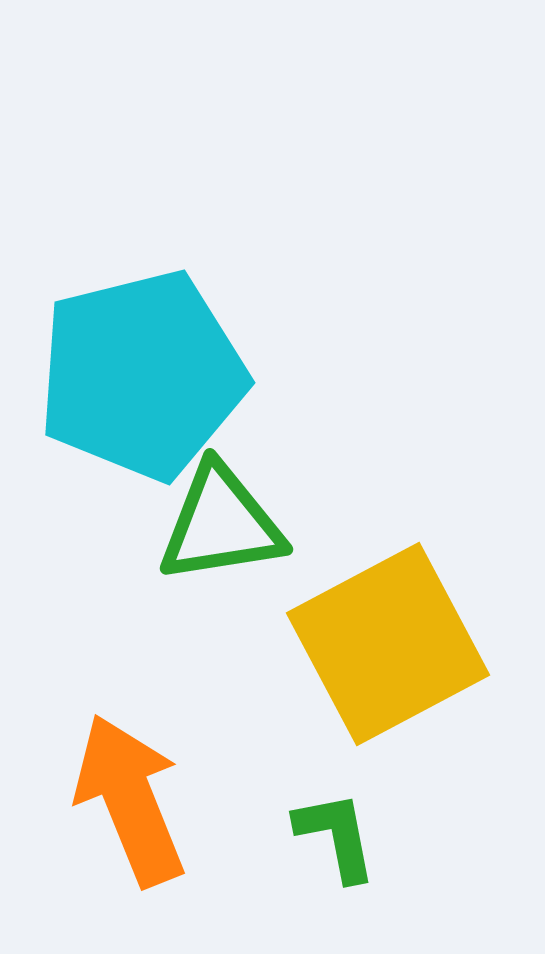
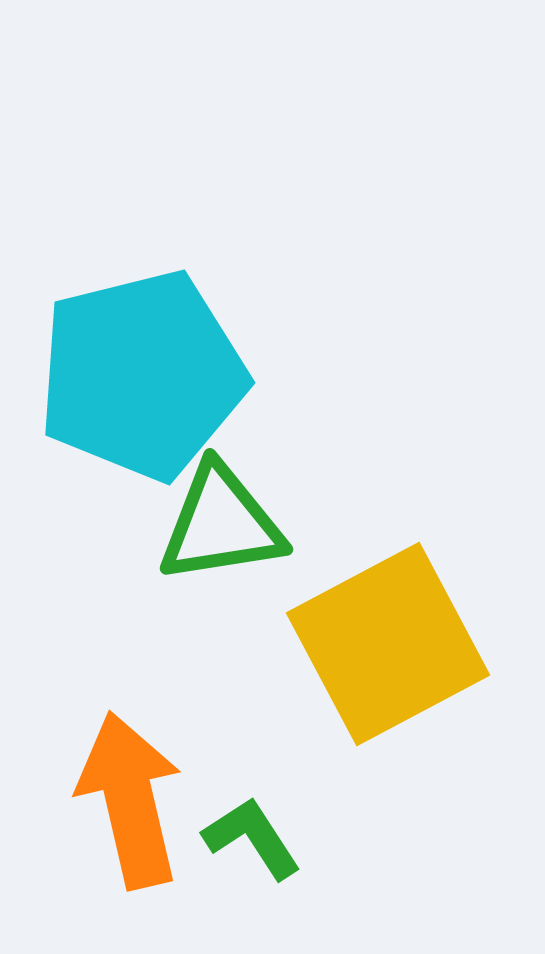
orange arrow: rotated 9 degrees clockwise
green L-shape: moved 84 px left, 2 px down; rotated 22 degrees counterclockwise
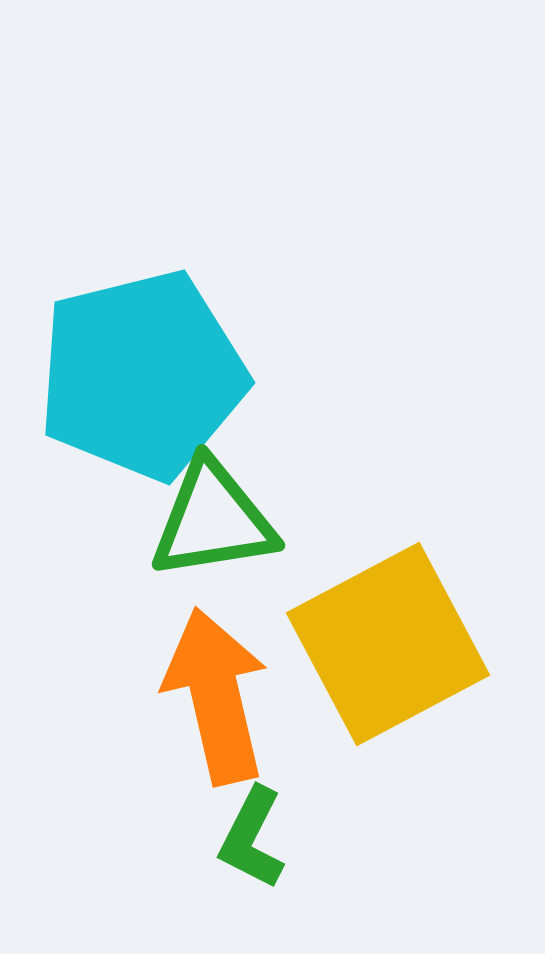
green triangle: moved 8 px left, 4 px up
orange arrow: moved 86 px right, 104 px up
green L-shape: rotated 120 degrees counterclockwise
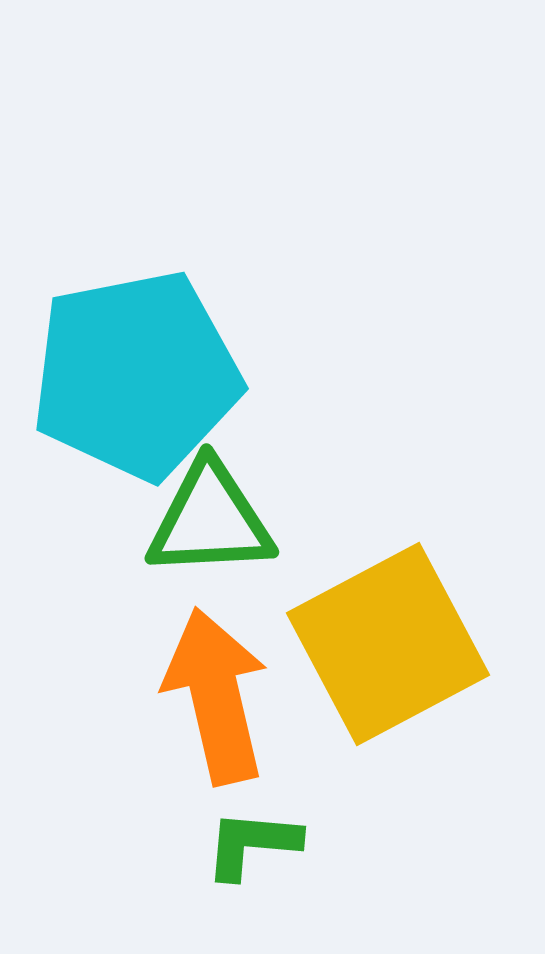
cyan pentagon: moved 6 px left; rotated 3 degrees clockwise
green triangle: moved 3 px left; rotated 6 degrees clockwise
green L-shape: moved 6 px down; rotated 68 degrees clockwise
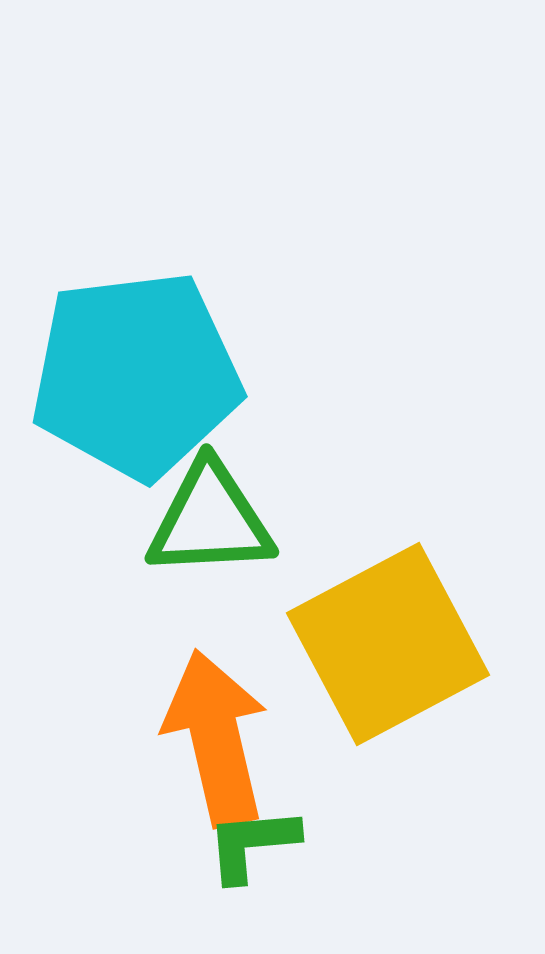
cyan pentagon: rotated 4 degrees clockwise
orange arrow: moved 42 px down
green L-shape: rotated 10 degrees counterclockwise
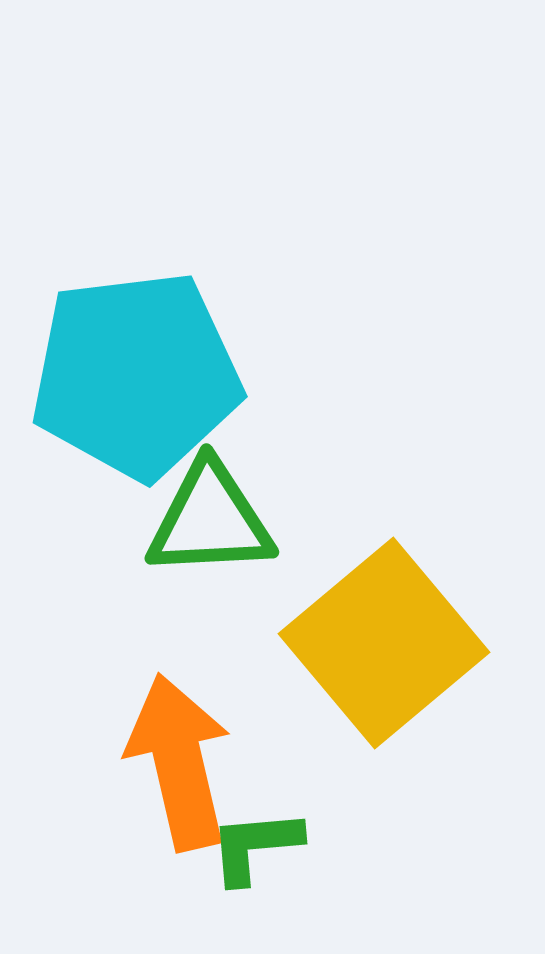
yellow square: moved 4 px left, 1 px up; rotated 12 degrees counterclockwise
orange arrow: moved 37 px left, 24 px down
green L-shape: moved 3 px right, 2 px down
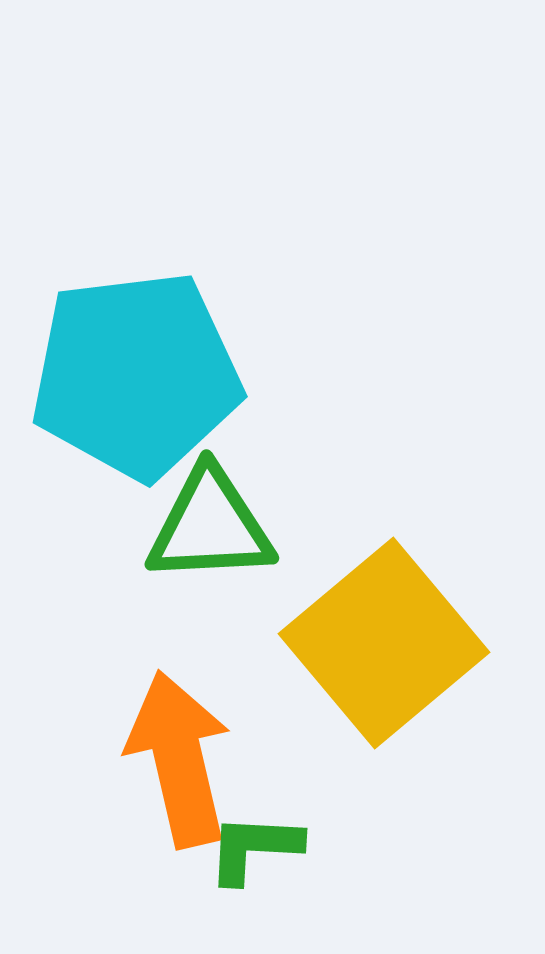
green triangle: moved 6 px down
orange arrow: moved 3 px up
green L-shape: moved 1 px left, 2 px down; rotated 8 degrees clockwise
